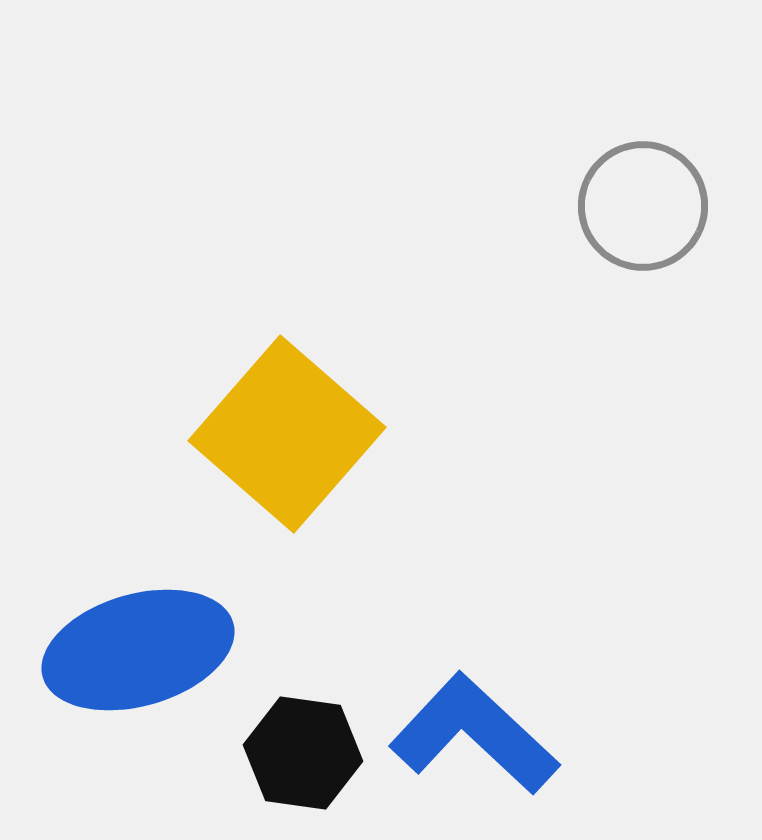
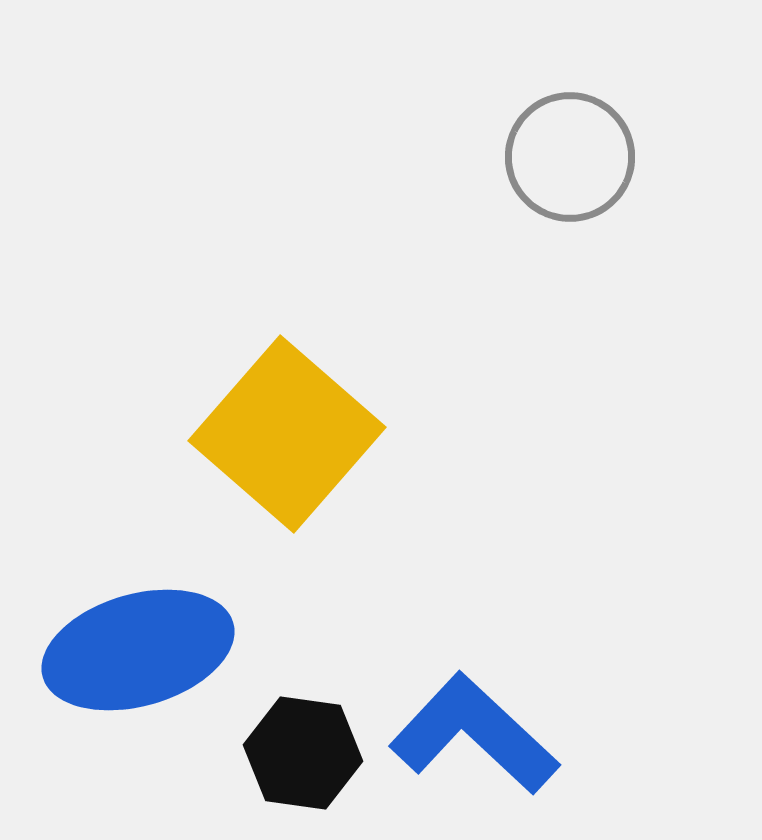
gray circle: moved 73 px left, 49 px up
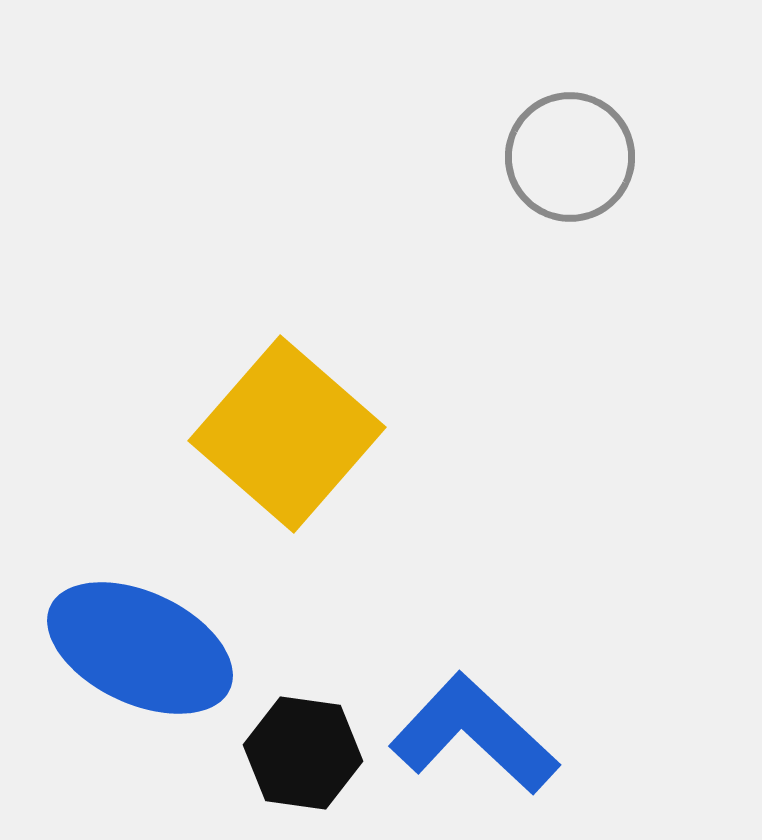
blue ellipse: moved 2 px right, 2 px up; rotated 41 degrees clockwise
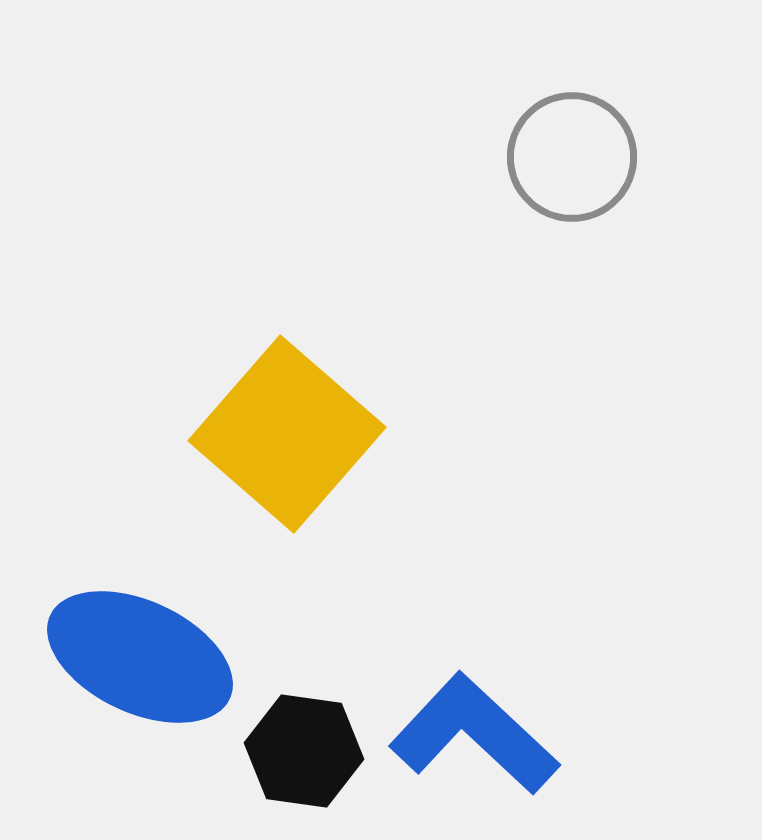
gray circle: moved 2 px right
blue ellipse: moved 9 px down
black hexagon: moved 1 px right, 2 px up
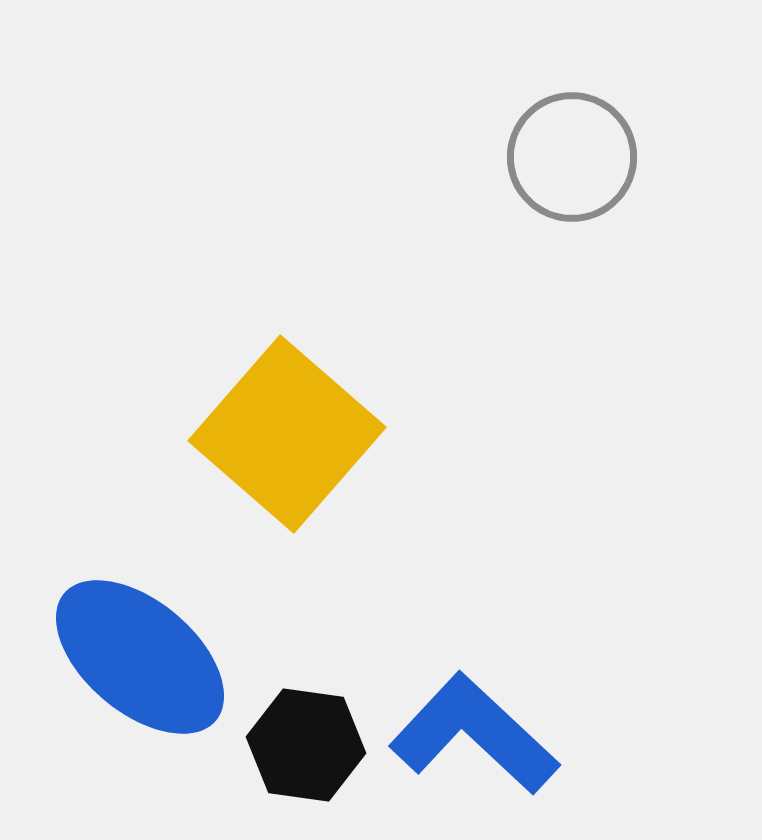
blue ellipse: rotated 15 degrees clockwise
black hexagon: moved 2 px right, 6 px up
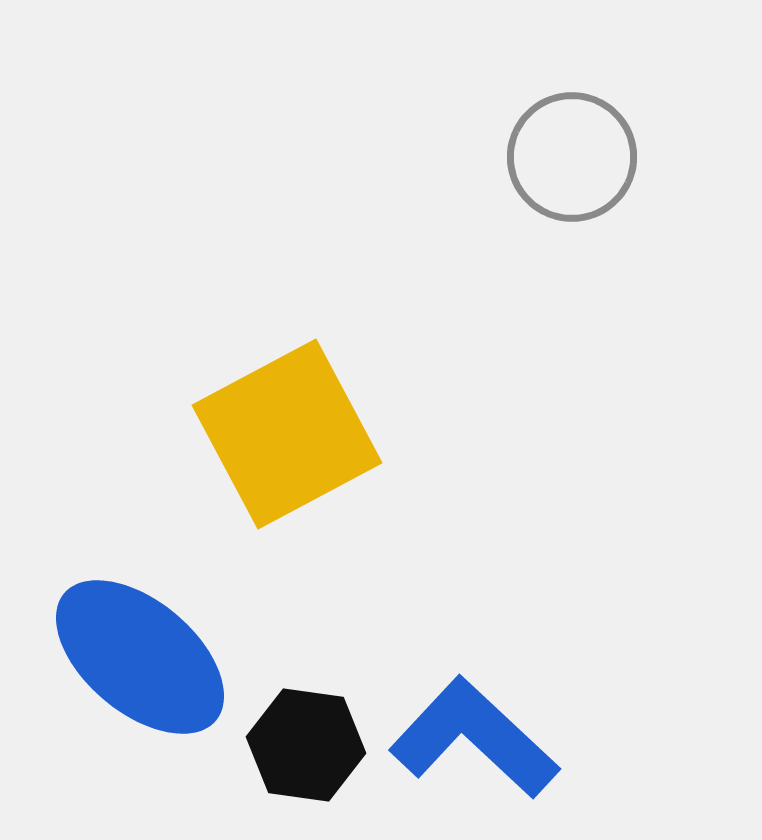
yellow square: rotated 21 degrees clockwise
blue L-shape: moved 4 px down
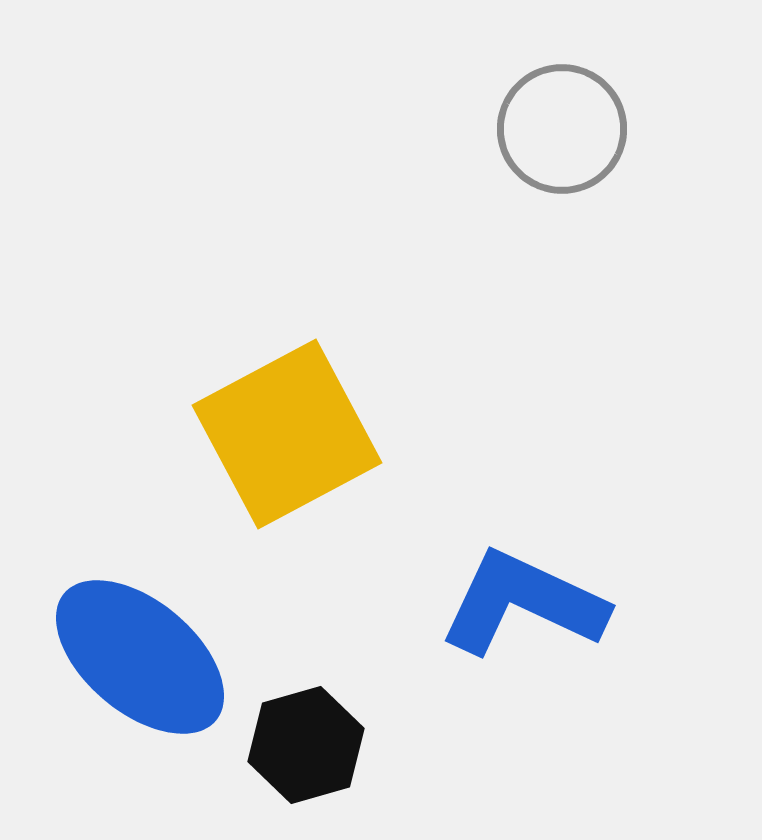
gray circle: moved 10 px left, 28 px up
blue L-shape: moved 49 px right, 135 px up; rotated 18 degrees counterclockwise
black hexagon: rotated 24 degrees counterclockwise
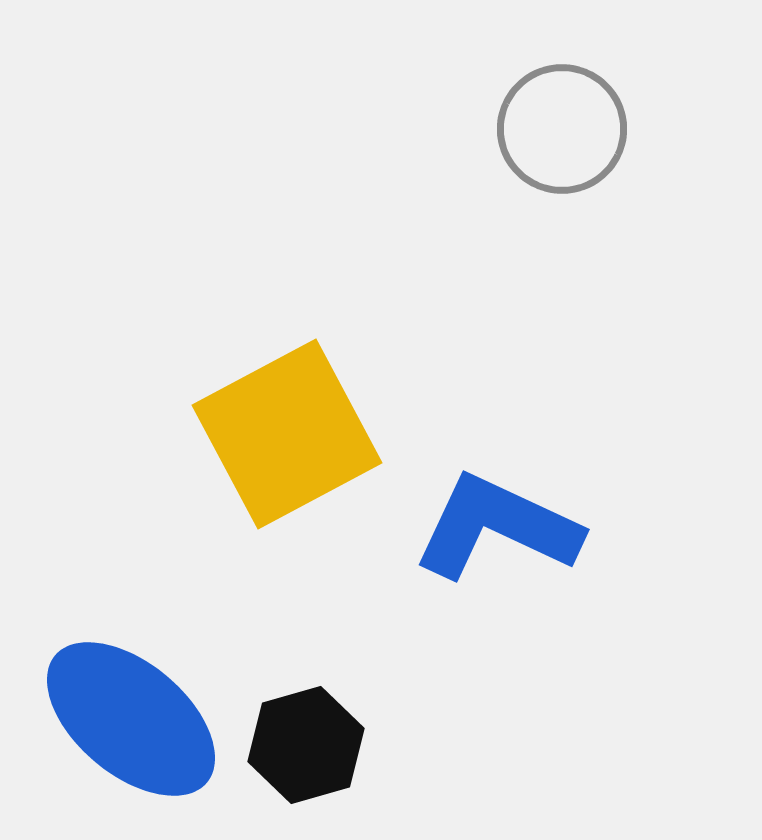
blue L-shape: moved 26 px left, 76 px up
blue ellipse: moved 9 px left, 62 px down
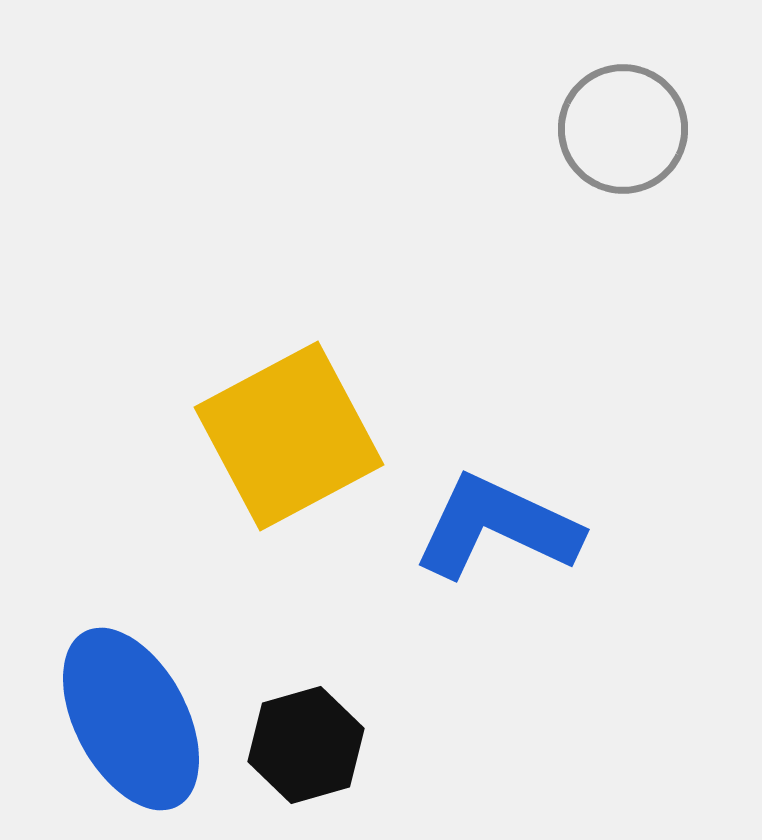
gray circle: moved 61 px right
yellow square: moved 2 px right, 2 px down
blue ellipse: rotated 22 degrees clockwise
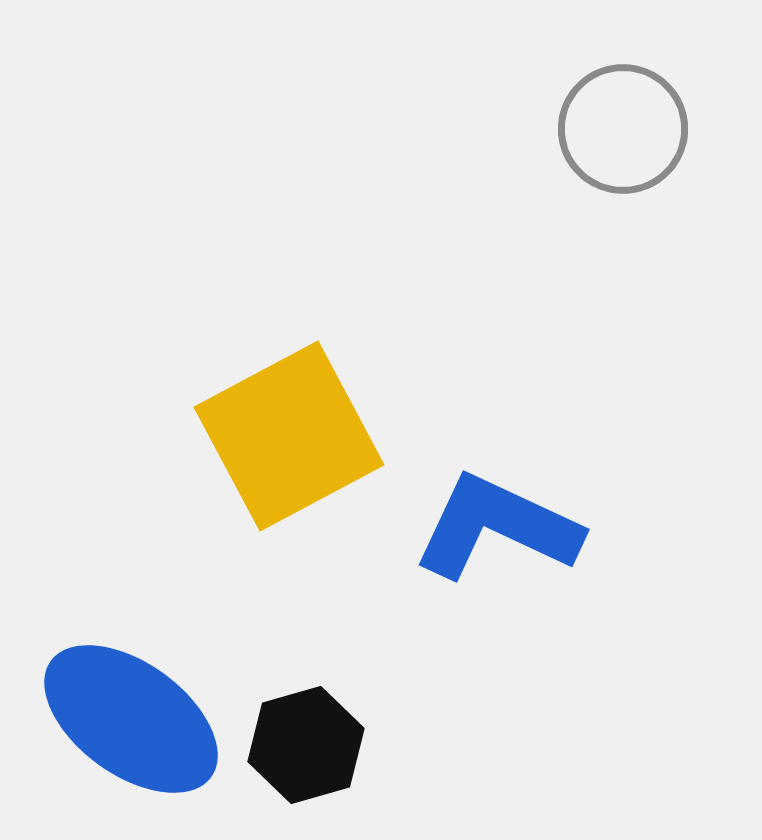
blue ellipse: rotated 26 degrees counterclockwise
